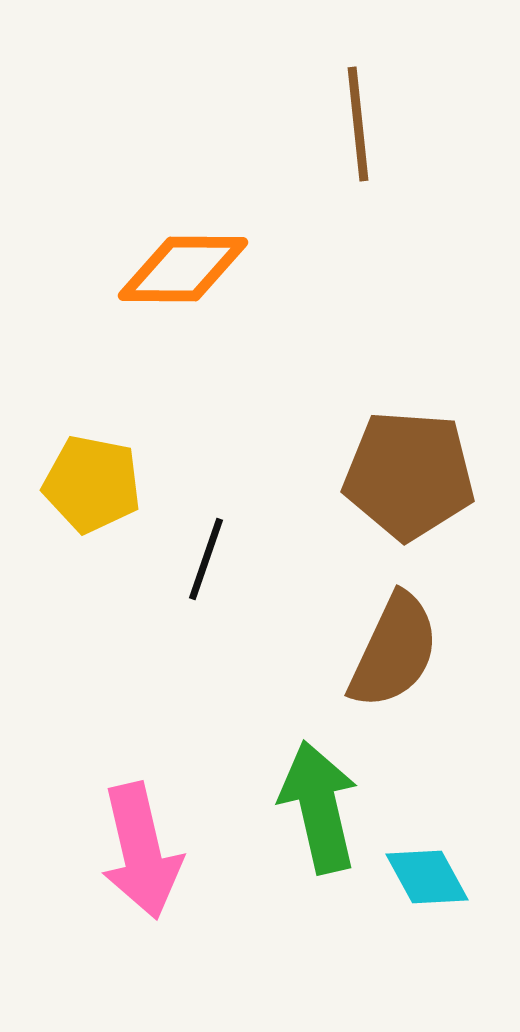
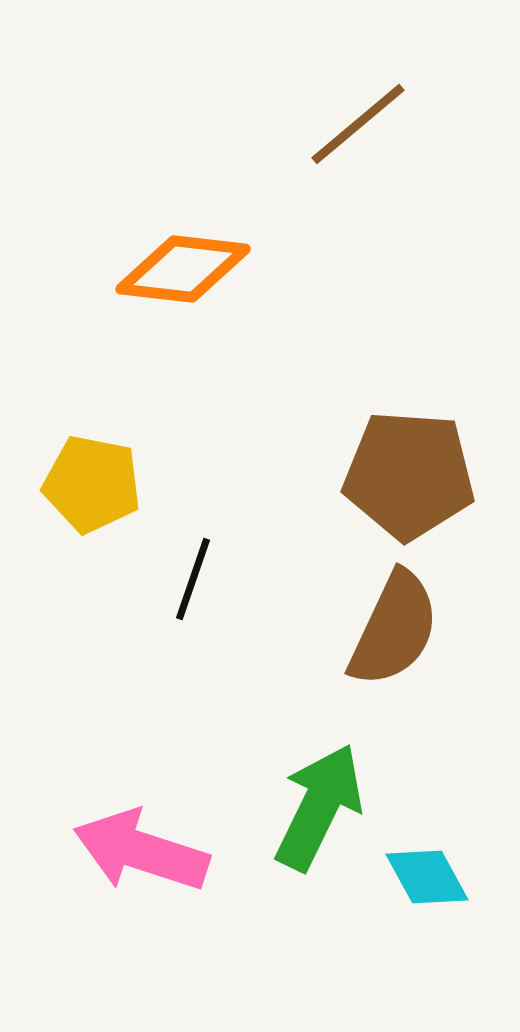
brown line: rotated 56 degrees clockwise
orange diamond: rotated 6 degrees clockwise
black line: moved 13 px left, 20 px down
brown semicircle: moved 22 px up
green arrow: rotated 39 degrees clockwise
pink arrow: rotated 121 degrees clockwise
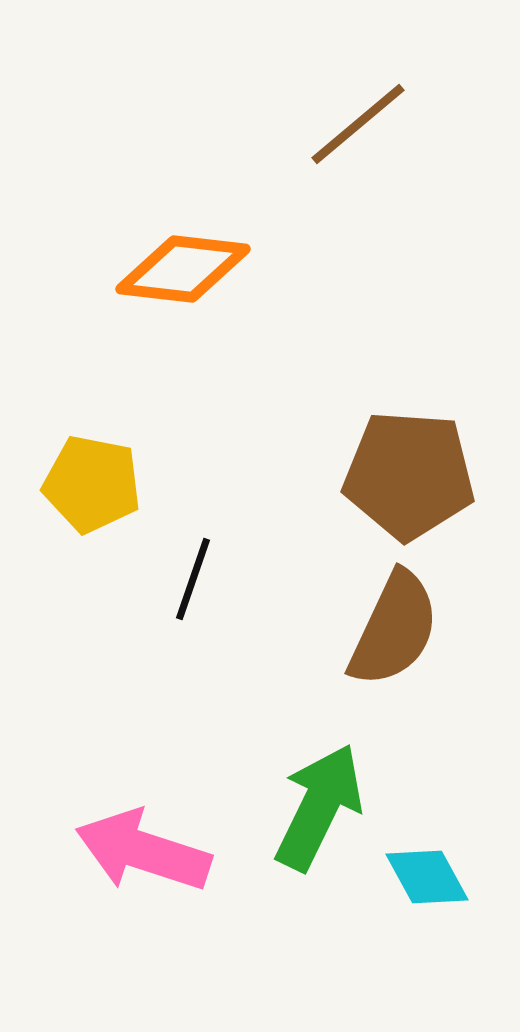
pink arrow: moved 2 px right
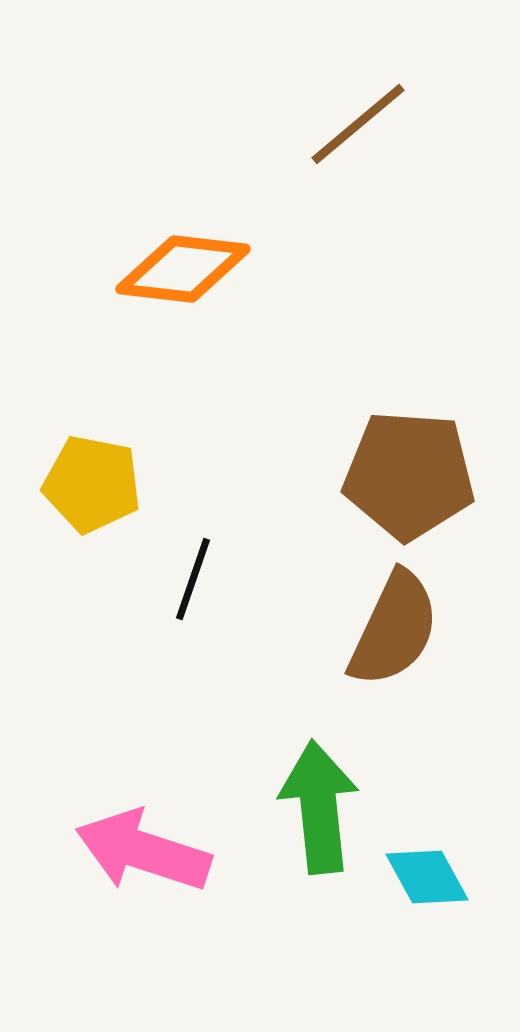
green arrow: rotated 32 degrees counterclockwise
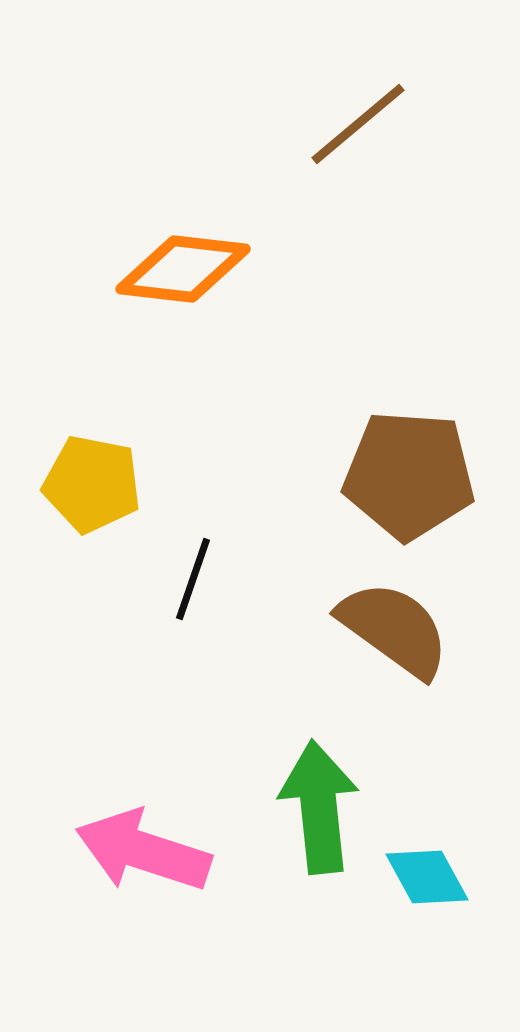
brown semicircle: rotated 79 degrees counterclockwise
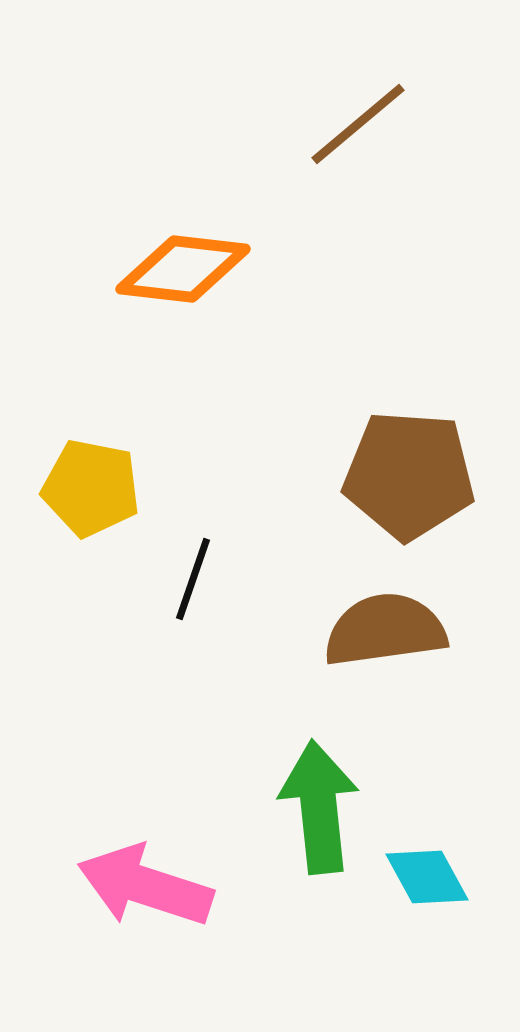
yellow pentagon: moved 1 px left, 4 px down
brown semicircle: moved 9 px left, 1 px down; rotated 44 degrees counterclockwise
pink arrow: moved 2 px right, 35 px down
